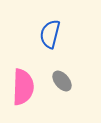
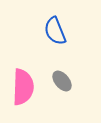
blue semicircle: moved 5 px right, 3 px up; rotated 36 degrees counterclockwise
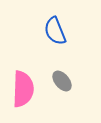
pink semicircle: moved 2 px down
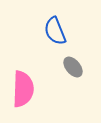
gray ellipse: moved 11 px right, 14 px up
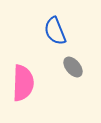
pink semicircle: moved 6 px up
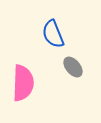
blue semicircle: moved 2 px left, 3 px down
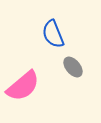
pink semicircle: moved 3 px down; rotated 48 degrees clockwise
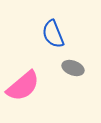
gray ellipse: moved 1 px down; rotated 30 degrees counterclockwise
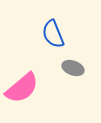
pink semicircle: moved 1 px left, 2 px down
